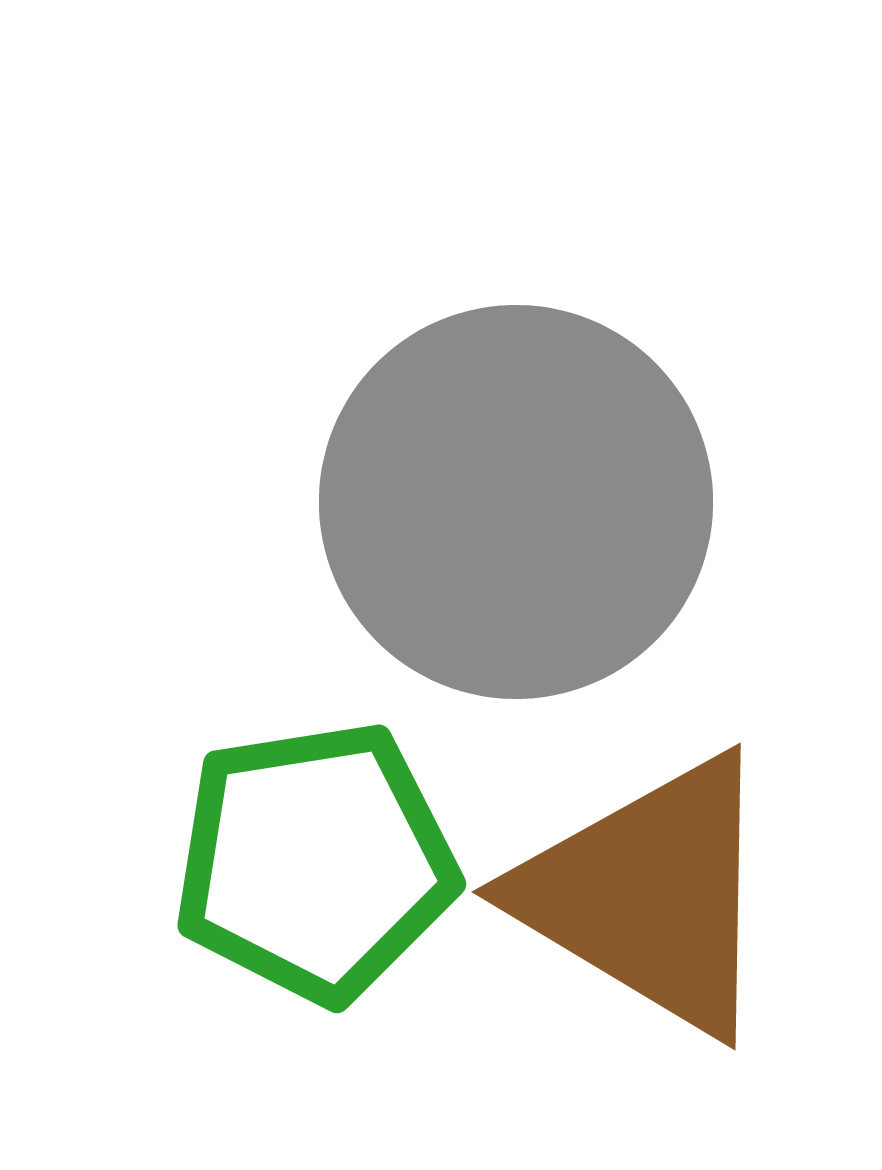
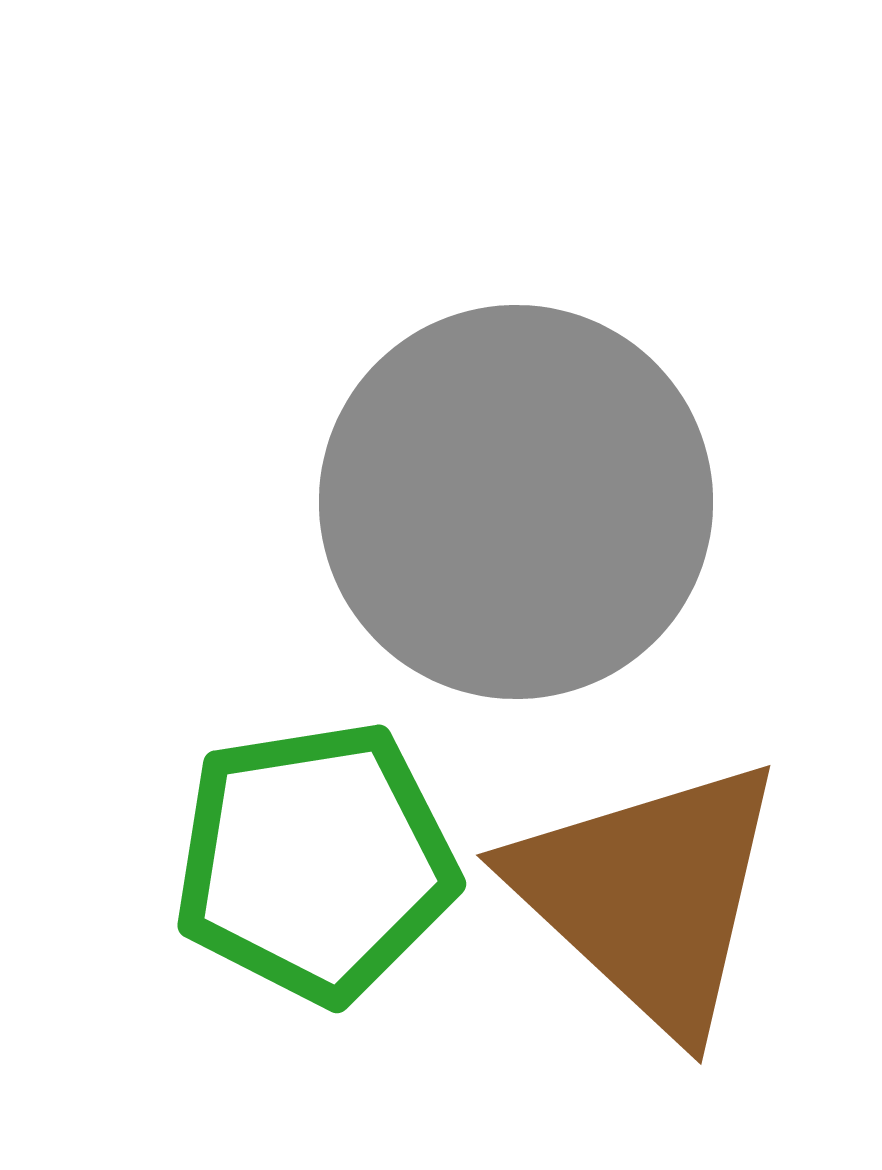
brown triangle: rotated 12 degrees clockwise
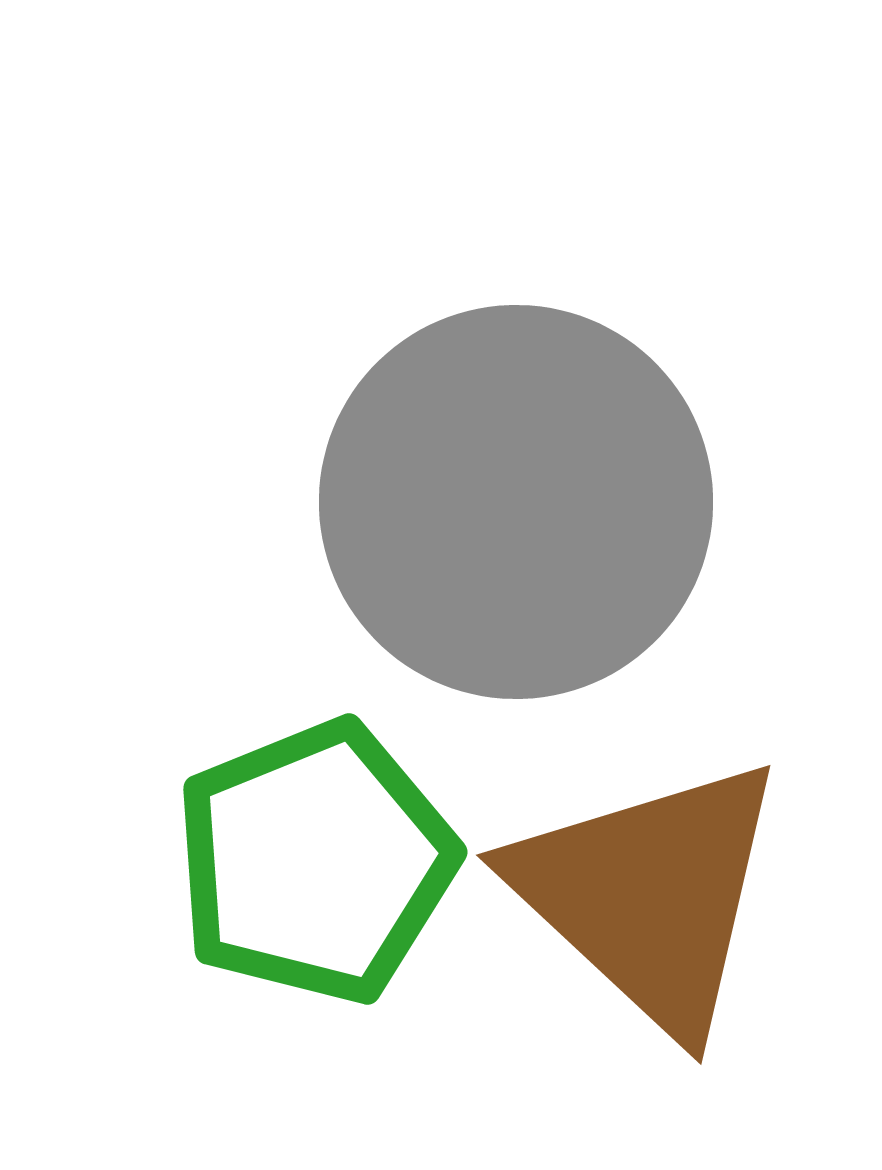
green pentagon: rotated 13 degrees counterclockwise
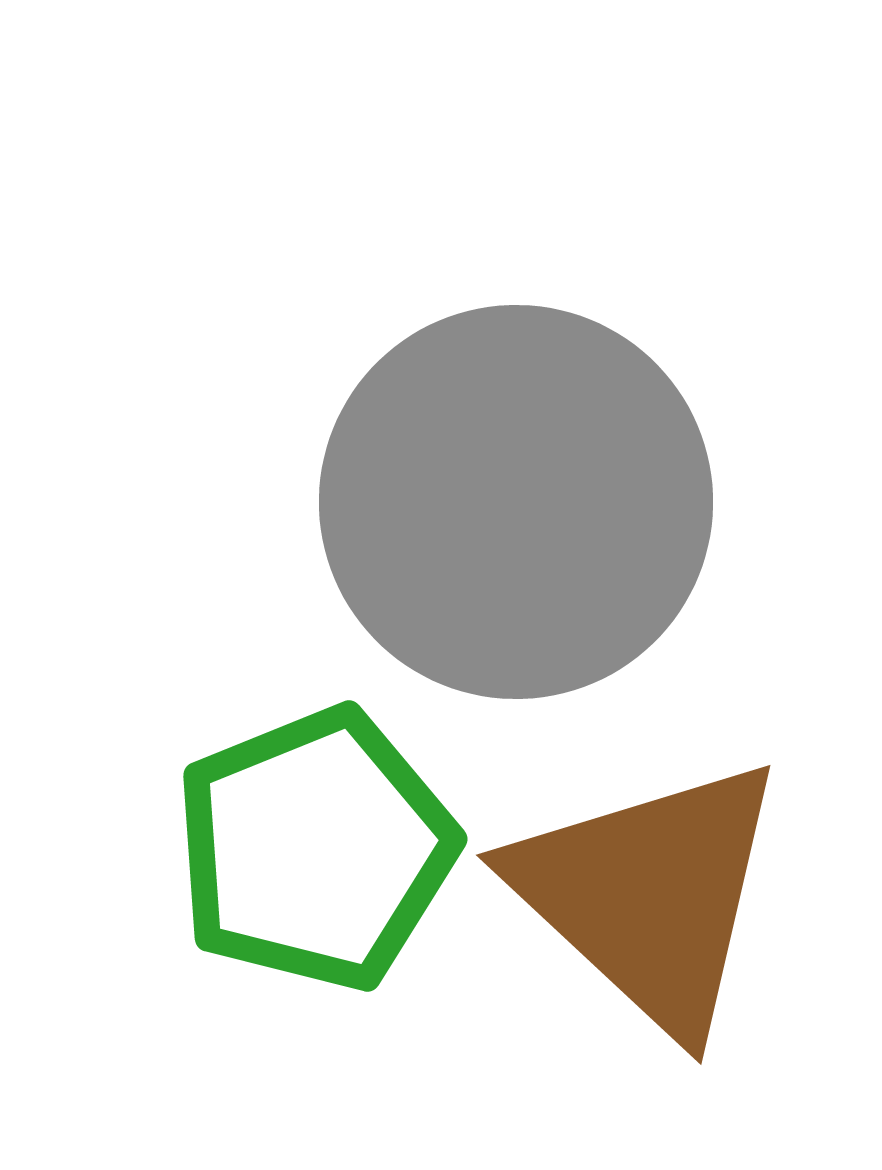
green pentagon: moved 13 px up
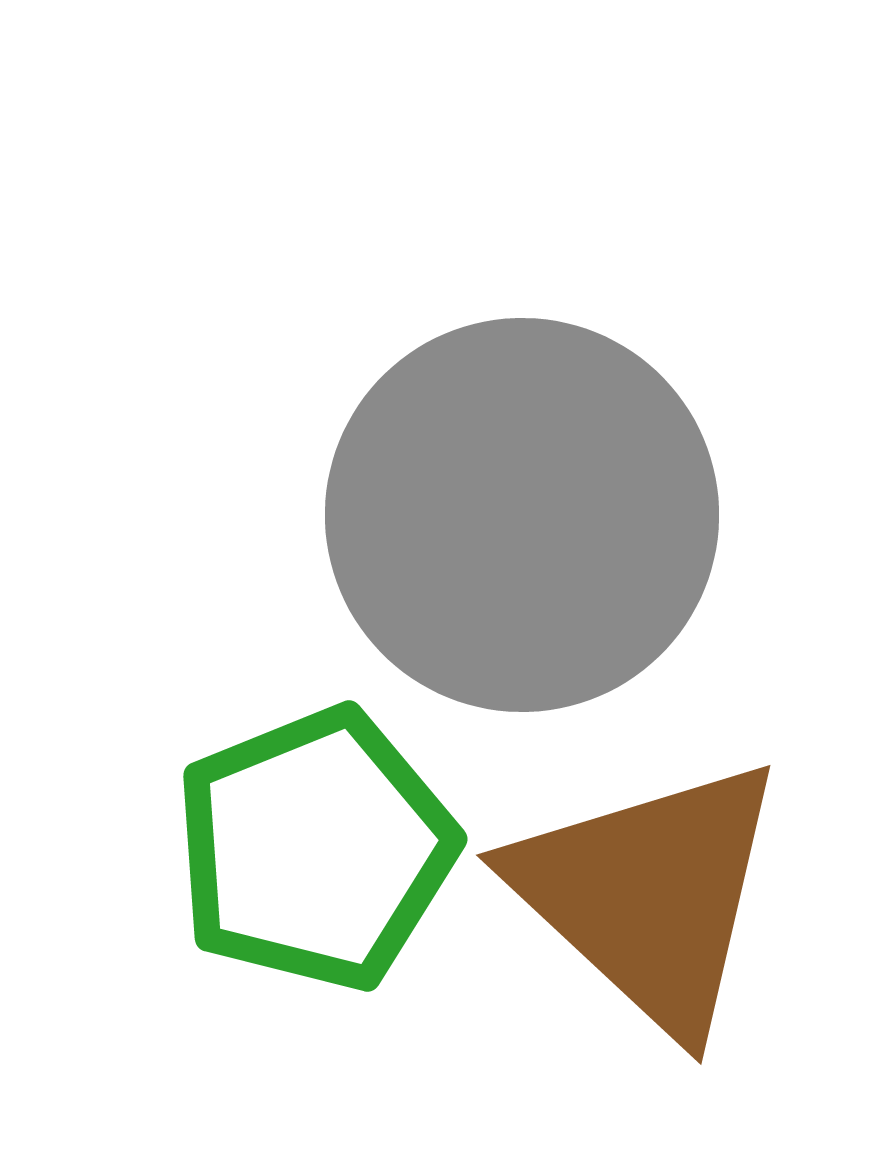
gray circle: moved 6 px right, 13 px down
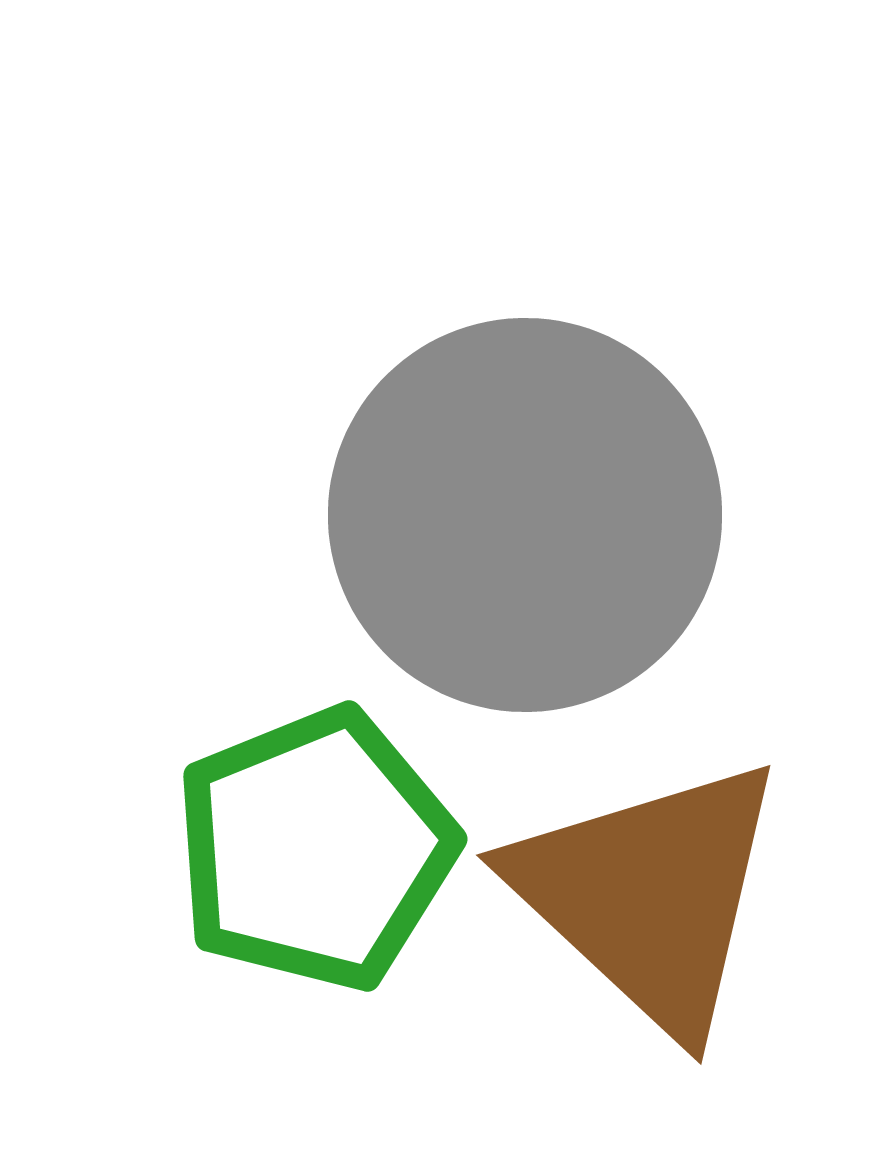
gray circle: moved 3 px right
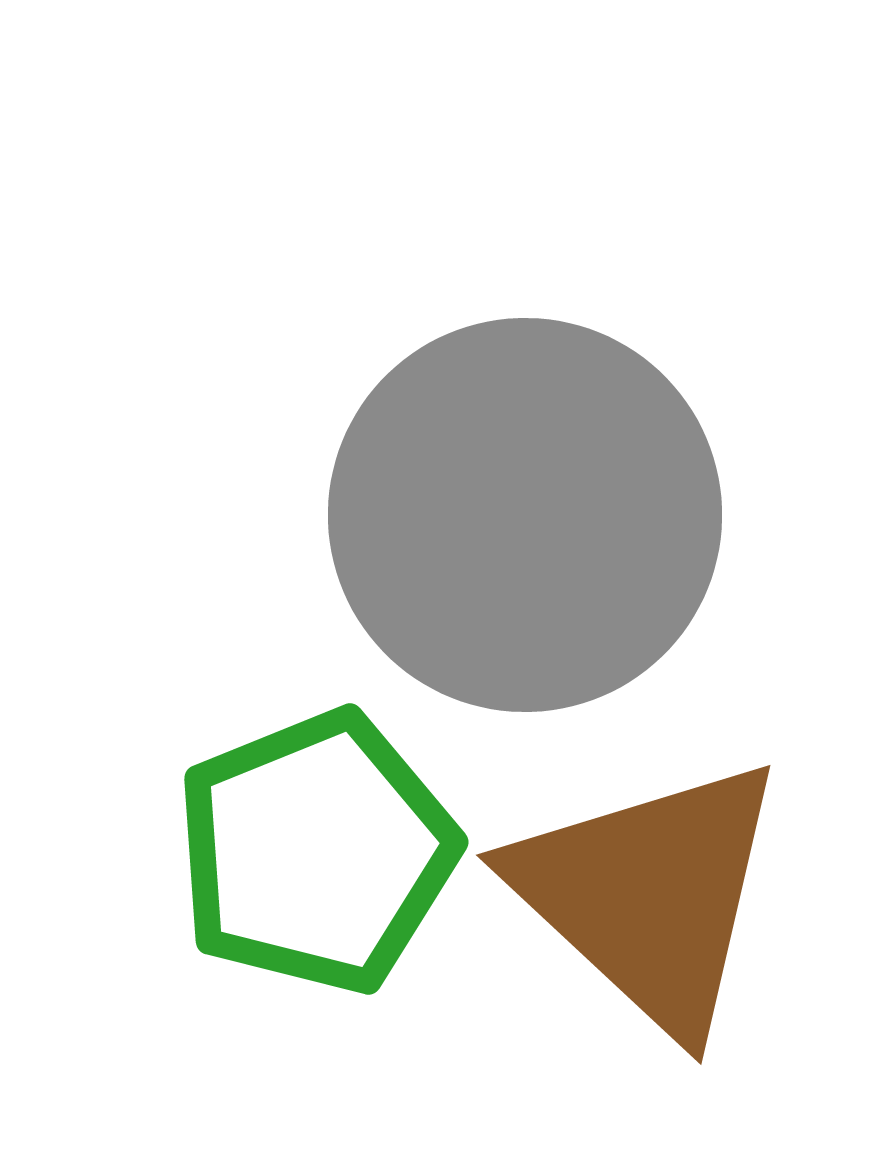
green pentagon: moved 1 px right, 3 px down
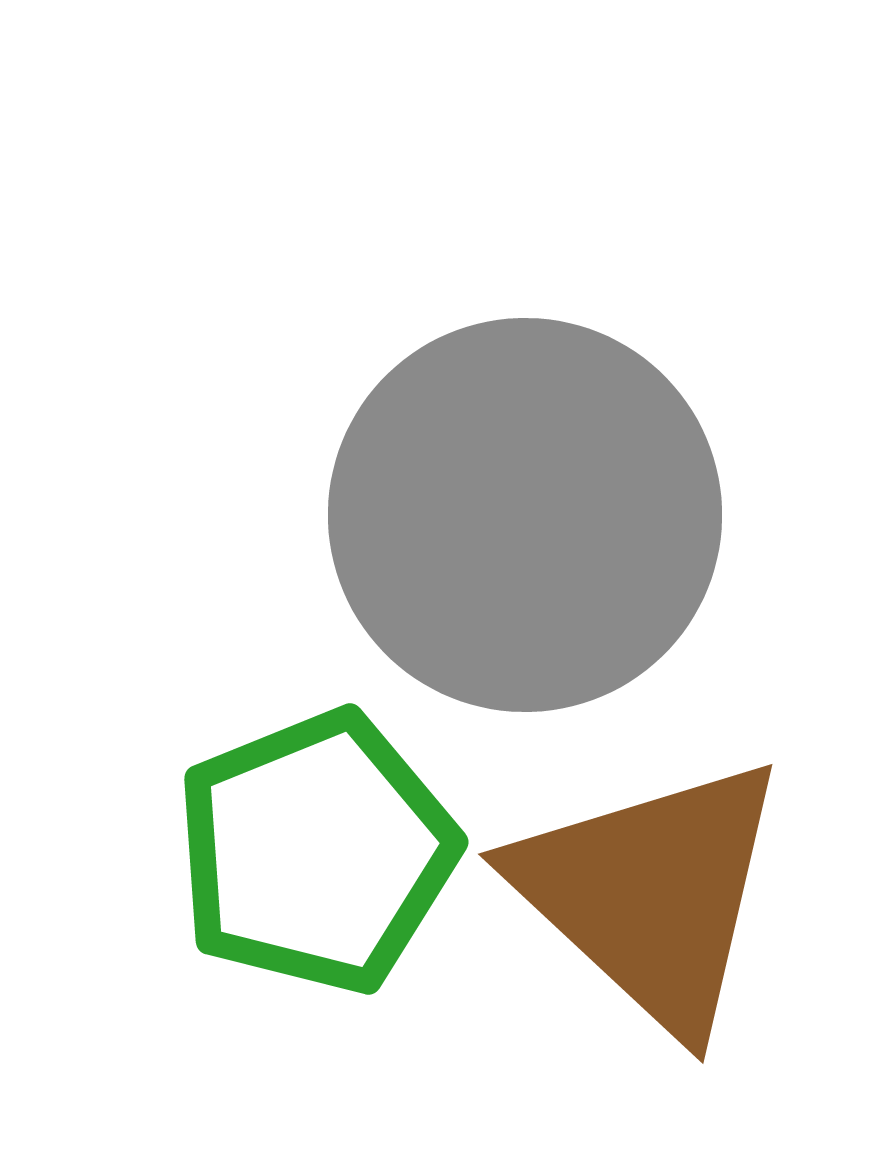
brown triangle: moved 2 px right, 1 px up
